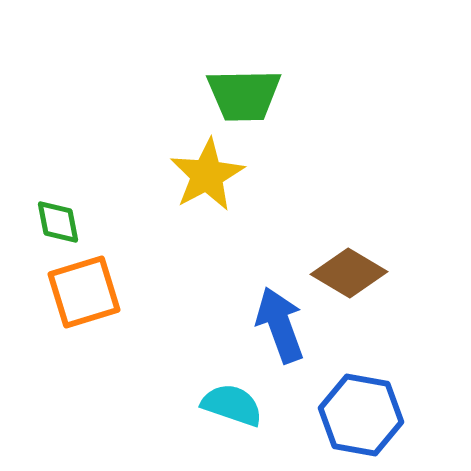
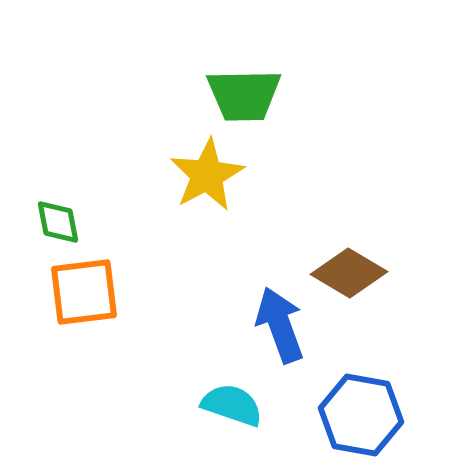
orange square: rotated 10 degrees clockwise
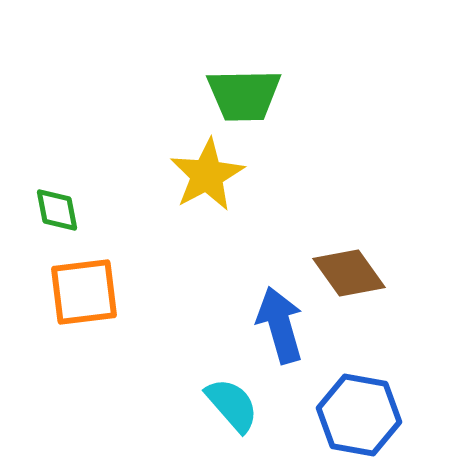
green diamond: moved 1 px left, 12 px up
brown diamond: rotated 24 degrees clockwise
blue arrow: rotated 4 degrees clockwise
cyan semicircle: rotated 30 degrees clockwise
blue hexagon: moved 2 px left
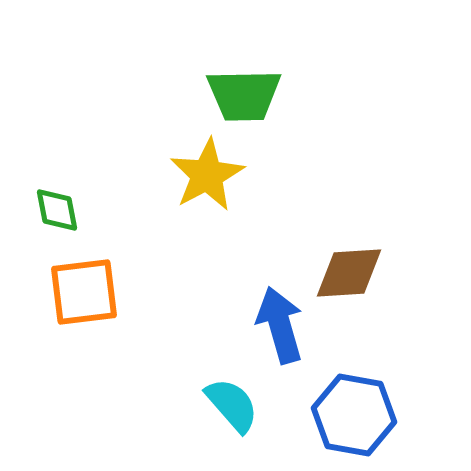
brown diamond: rotated 58 degrees counterclockwise
blue hexagon: moved 5 px left
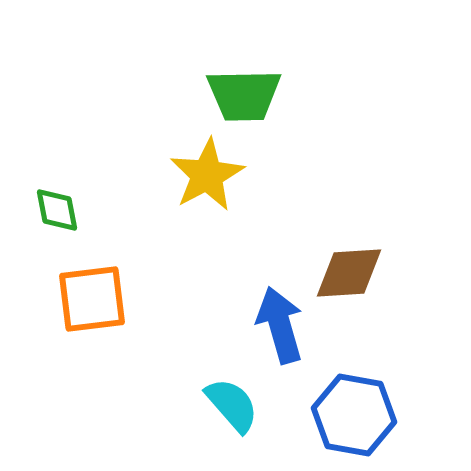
orange square: moved 8 px right, 7 px down
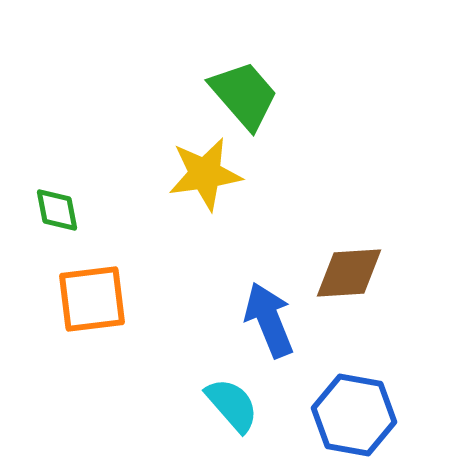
green trapezoid: rotated 130 degrees counterclockwise
yellow star: moved 2 px left, 1 px up; rotated 20 degrees clockwise
blue arrow: moved 11 px left, 5 px up; rotated 6 degrees counterclockwise
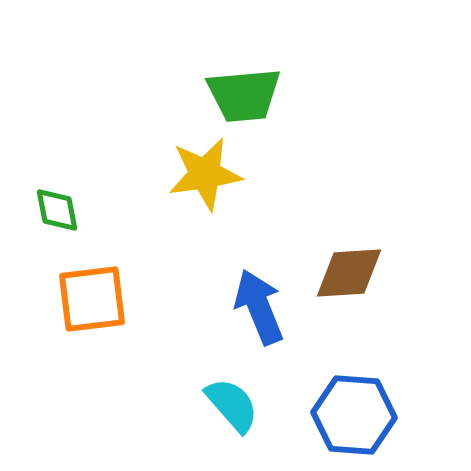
green trapezoid: rotated 126 degrees clockwise
blue arrow: moved 10 px left, 13 px up
blue hexagon: rotated 6 degrees counterclockwise
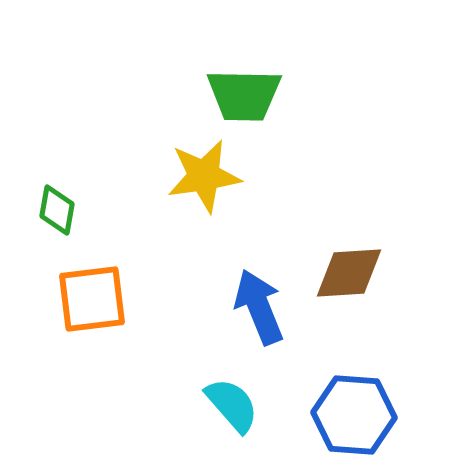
green trapezoid: rotated 6 degrees clockwise
yellow star: moved 1 px left, 2 px down
green diamond: rotated 21 degrees clockwise
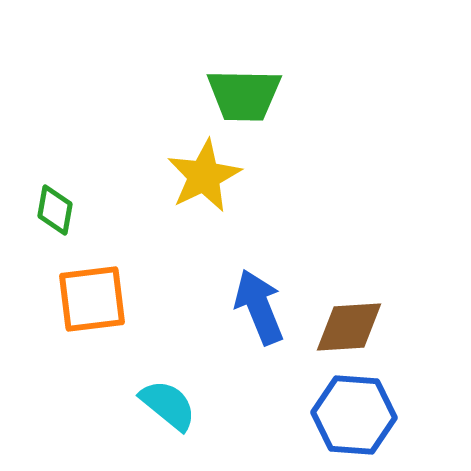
yellow star: rotated 18 degrees counterclockwise
green diamond: moved 2 px left
brown diamond: moved 54 px down
cyan semicircle: moved 64 px left; rotated 10 degrees counterclockwise
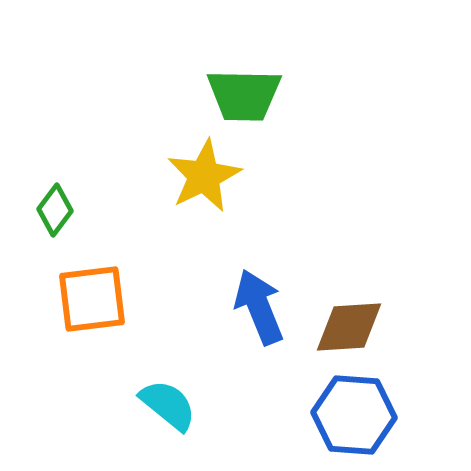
green diamond: rotated 27 degrees clockwise
